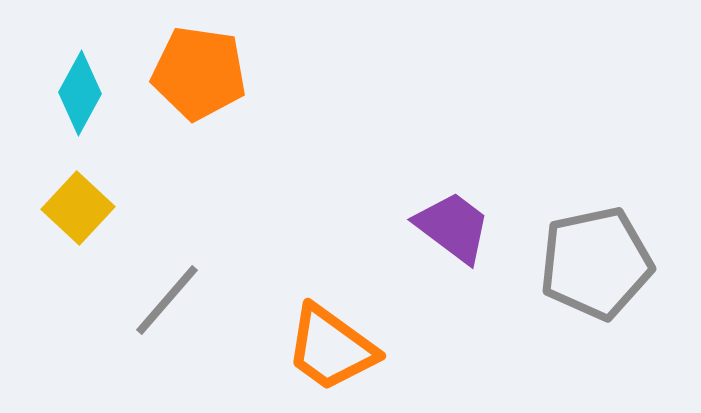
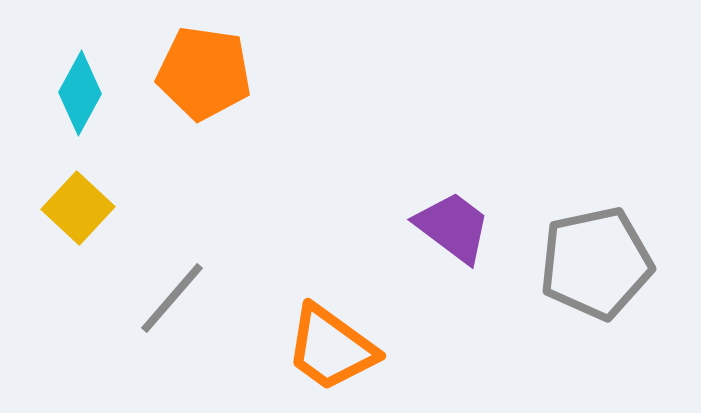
orange pentagon: moved 5 px right
gray line: moved 5 px right, 2 px up
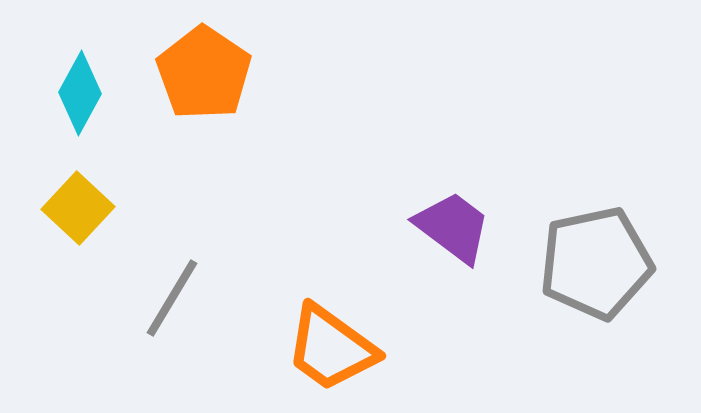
orange pentagon: rotated 26 degrees clockwise
gray line: rotated 10 degrees counterclockwise
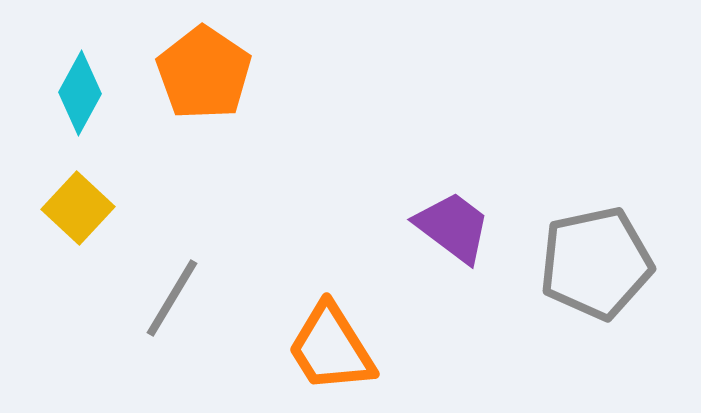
orange trapezoid: rotated 22 degrees clockwise
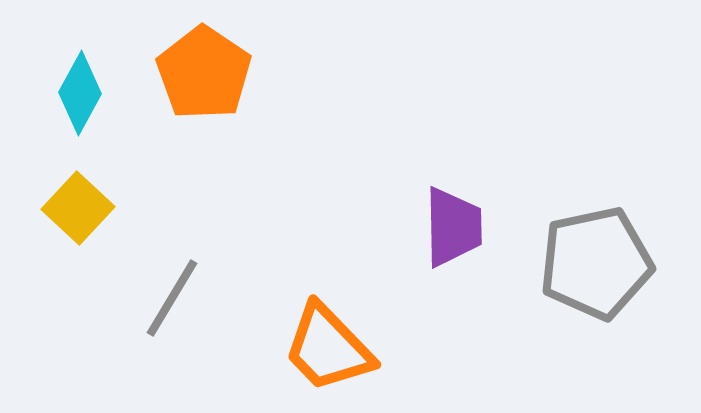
purple trapezoid: rotated 52 degrees clockwise
orange trapezoid: moved 3 px left; rotated 12 degrees counterclockwise
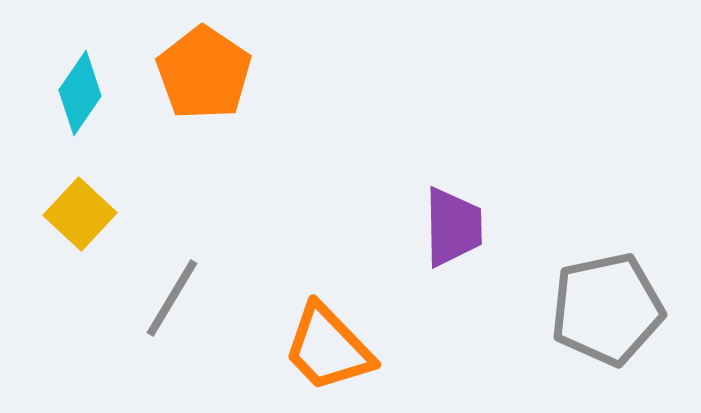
cyan diamond: rotated 6 degrees clockwise
yellow square: moved 2 px right, 6 px down
gray pentagon: moved 11 px right, 46 px down
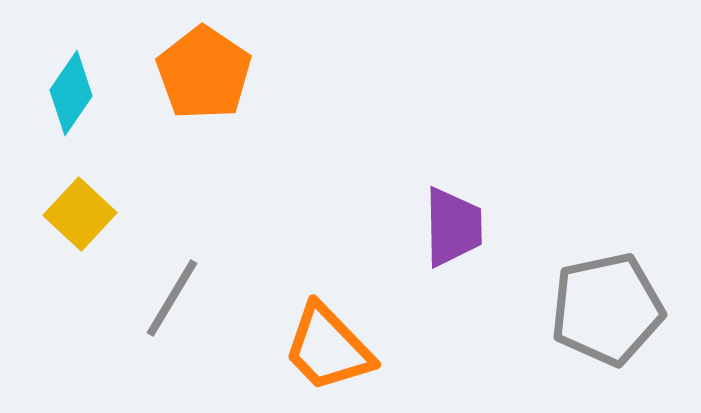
cyan diamond: moved 9 px left
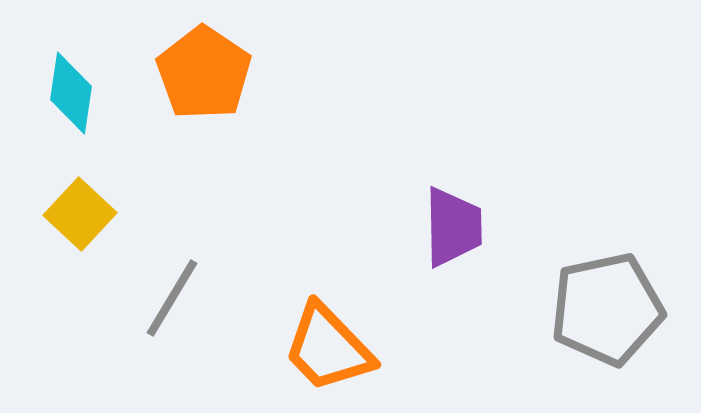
cyan diamond: rotated 26 degrees counterclockwise
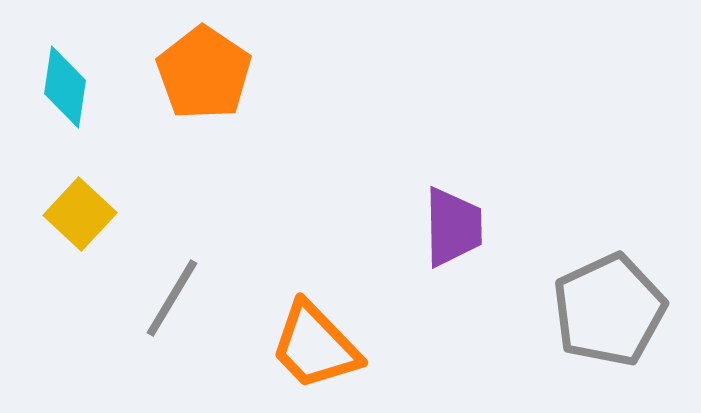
cyan diamond: moved 6 px left, 6 px up
gray pentagon: moved 2 px right, 1 px down; rotated 13 degrees counterclockwise
orange trapezoid: moved 13 px left, 2 px up
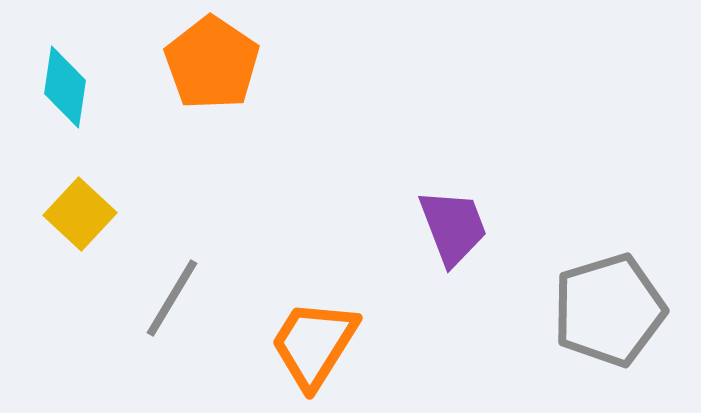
orange pentagon: moved 8 px right, 10 px up
purple trapezoid: rotated 20 degrees counterclockwise
gray pentagon: rotated 8 degrees clockwise
orange trapezoid: moved 1 px left, 2 px up; rotated 76 degrees clockwise
